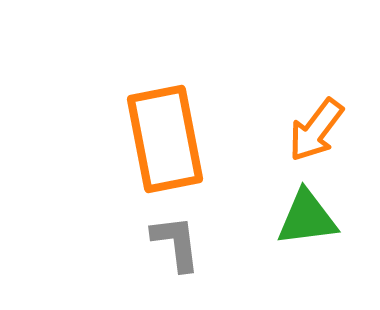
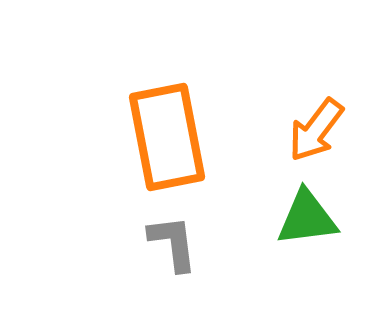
orange rectangle: moved 2 px right, 2 px up
gray L-shape: moved 3 px left
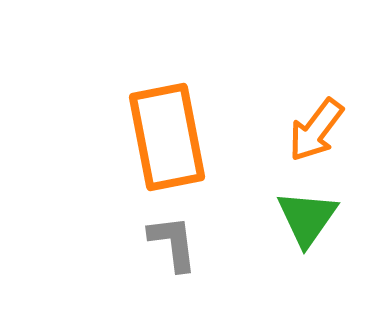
green triangle: rotated 48 degrees counterclockwise
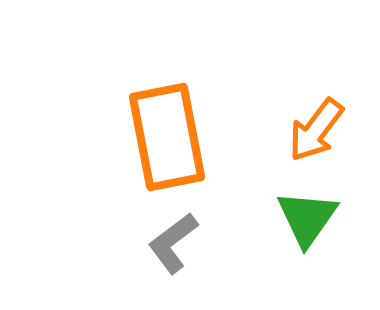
gray L-shape: rotated 120 degrees counterclockwise
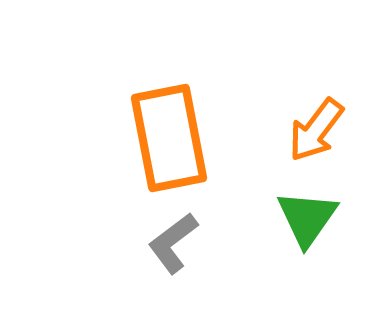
orange rectangle: moved 2 px right, 1 px down
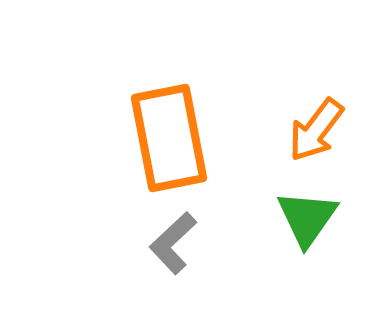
gray L-shape: rotated 6 degrees counterclockwise
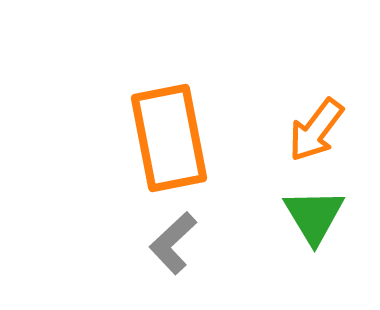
green triangle: moved 7 px right, 2 px up; rotated 6 degrees counterclockwise
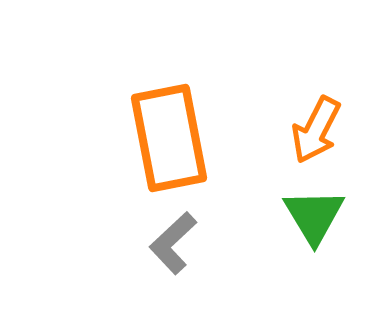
orange arrow: rotated 10 degrees counterclockwise
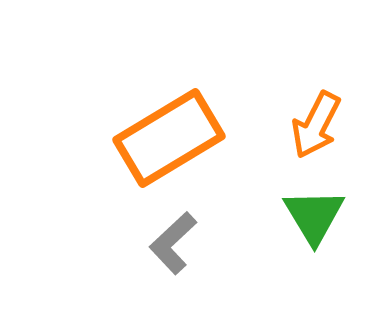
orange arrow: moved 5 px up
orange rectangle: rotated 70 degrees clockwise
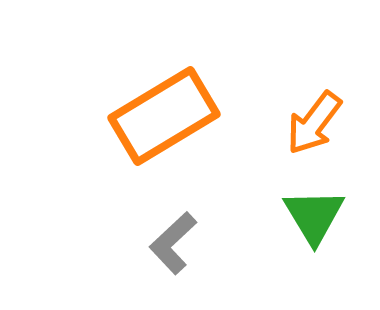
orange arrow: moved 2 px left, 2 px up; rotated 10 degrees clockwise
orange rectangle: moved 5 px left, 22 px up
